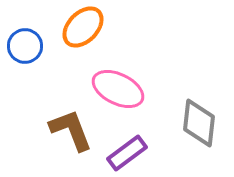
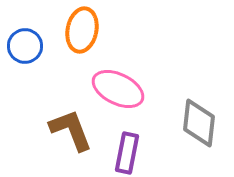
orange ellipse: moved 1 px left, 3 px down; rotated 33 degrees counterclockwise
purple rectangle: rotated 42 degrees counterclockwise
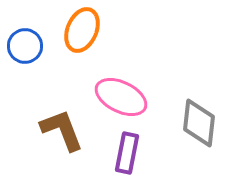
orange ellipse: rotated 12 degrees clockwise
pink ellipse: moved 3 px right, 8 px down
brown L-shape: moved 9 px left
